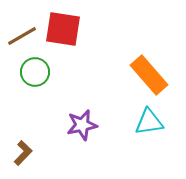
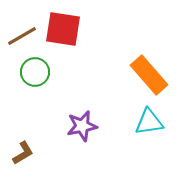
purple star: moved 1 px down
brown L-shape: rotated 15 degrees clockwise
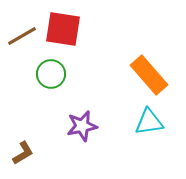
green circle: moved 16 px right, 2 px down
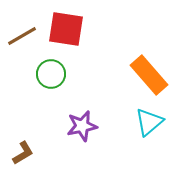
red square: moved 3 px right
cyan triangle: rotated 32 degrees counterclockwise
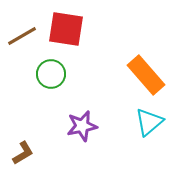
orange rectangle: moved 3 px left
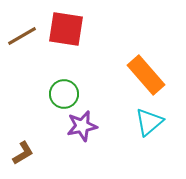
green circle: moved 13 px right, 20 px down
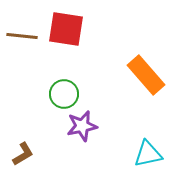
brown line: rotated 36 degrees clockwise
cyan triangle: moved 1 px left, 32 px down; rotated 28 degrees clockwise
brown L-shape: moved 1 px down
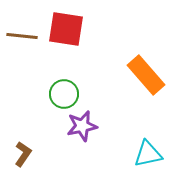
brown L-shape: rotated 25 degrees counterclockwise
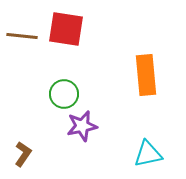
orange rectangle: rotated 36 degrees clockwise
